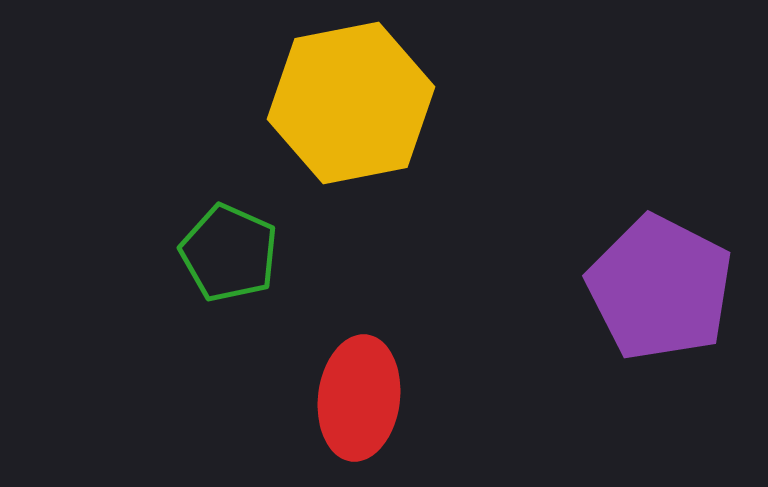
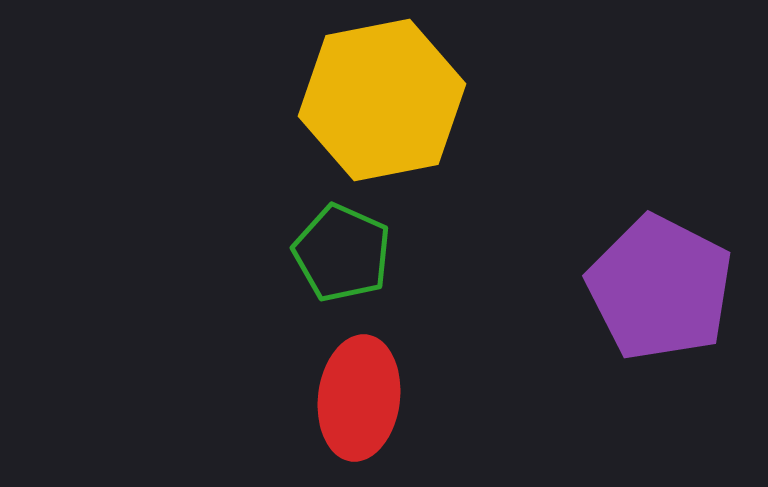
yellow hexagon: moved 31 px right, 3 px up
green pentagon: moved 113 px right
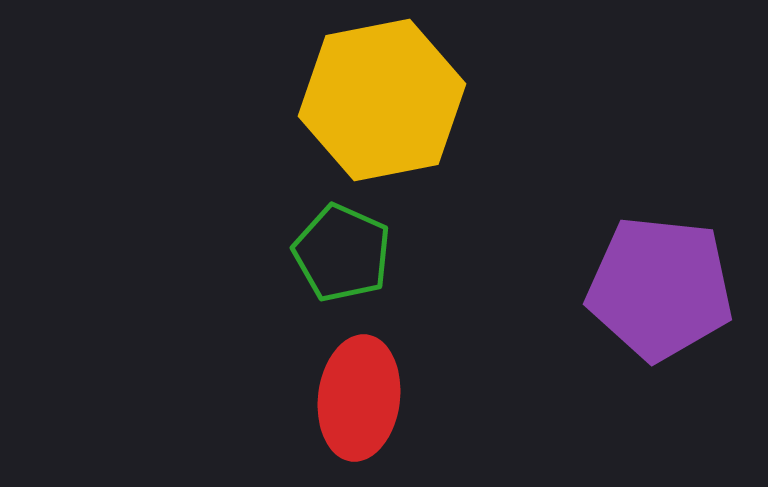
purple pentagon: rotated 21 degrees counterclockwise
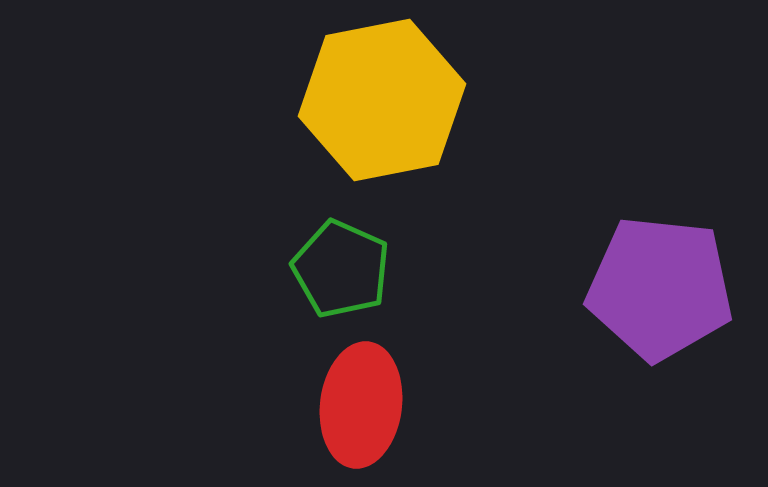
green pentagon: moved 1 px left, 16 px down
red ellipse: moved 2 px right, 7 px down
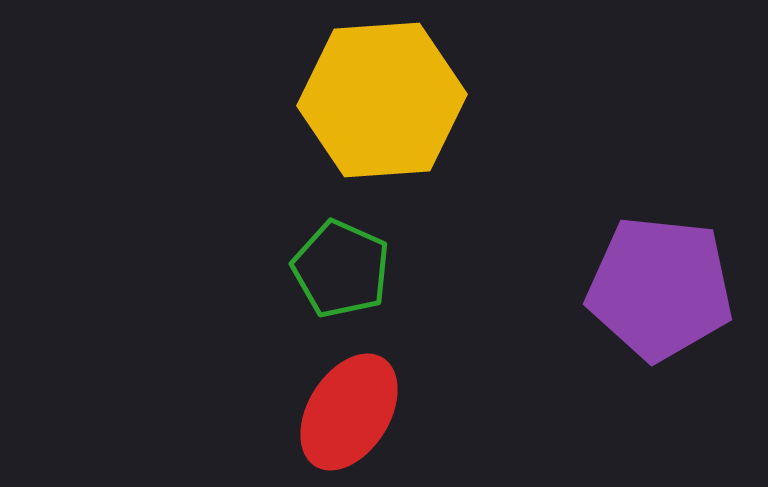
yellow hexagon: rotated 7 degrees clockwise
red ellipse: moved 12 px left, 7 px down; rotated 25 degrees clockwise
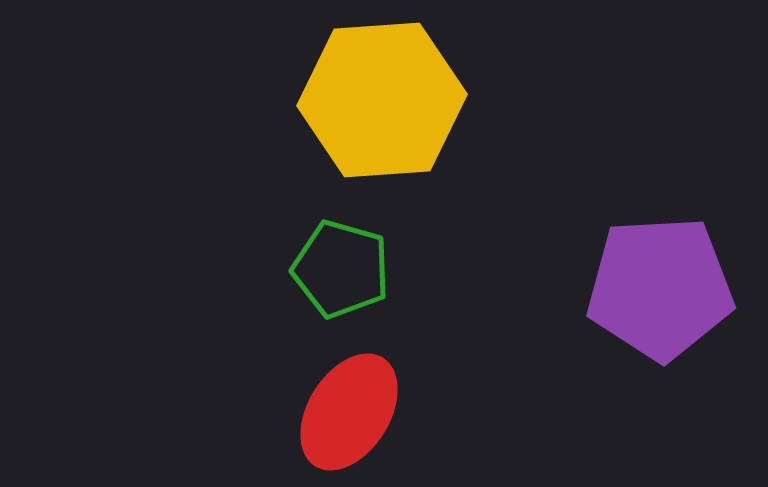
green pentagon: rotated 8 degrees counterclockwise
purple pentagon: rotated 9 degrees counterclockwise
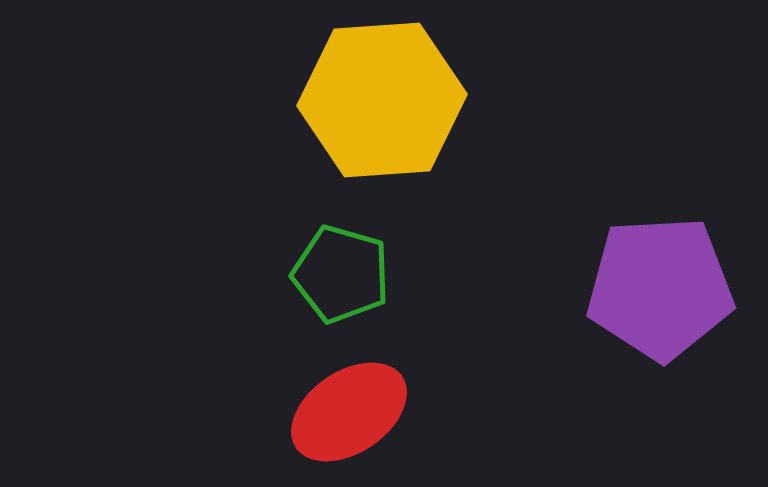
green pentagon: moved 5 px down
red ellipse: rotated 24 degrees clockwise
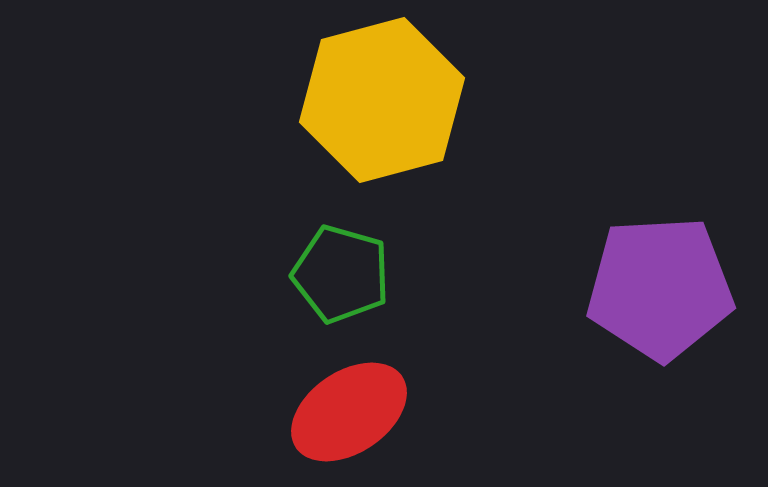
yellow hexagon: rotated 11 degrees counterclockwise
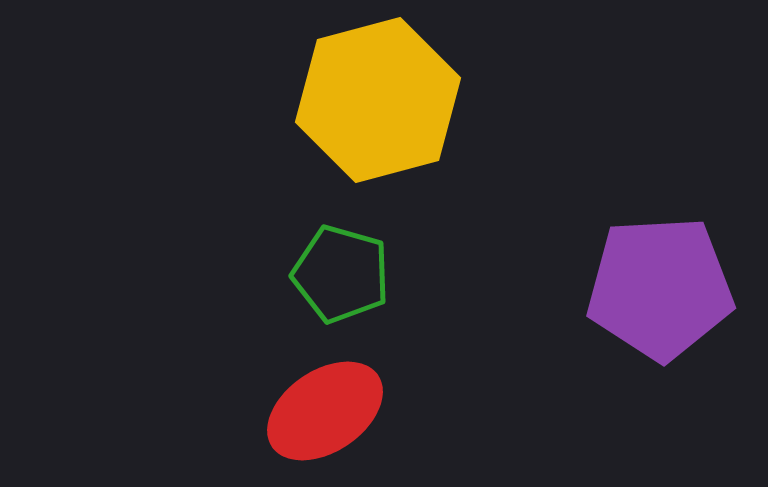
yellow hexagon: moved 4 px left
red ellipse: moved 24 px left, 1 px up
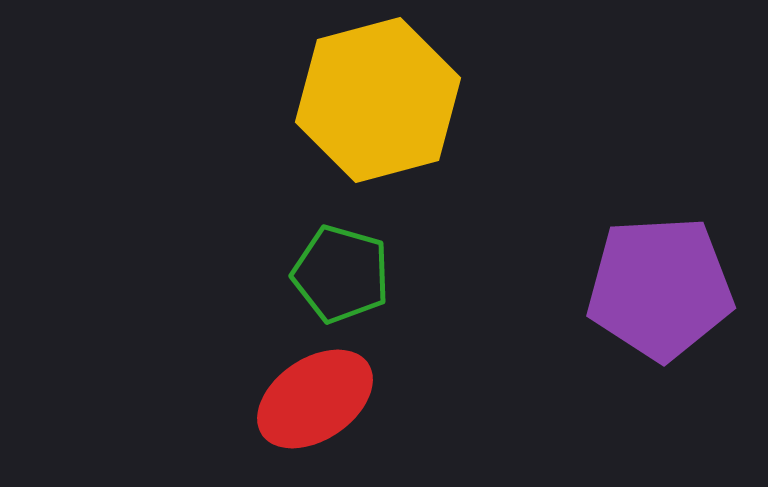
red ellipse: moved 10 px left, 12 px up
